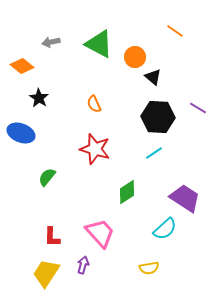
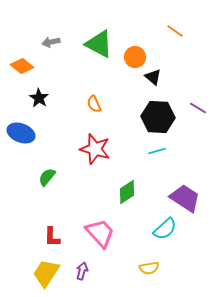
cyan line: moved 3 px right, 2 px up; rotated 18 degrees clockwise
purple arrow: moved 1 px left, 6 px down
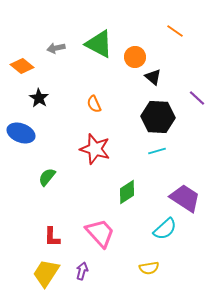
gray arrow: moved 5 px right, 6 px down
purple line: moved 1 px left, 10 px up; rotated 12 degrees clockwise
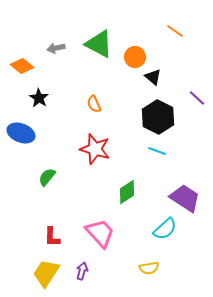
black hexagon: rotated 24 degrees clockwise
cyan line: rotated 36 degrees clockwise
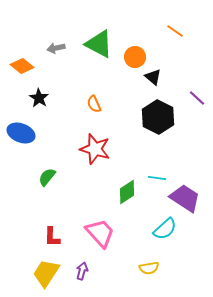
cyan line: moved 27 px down; rotated 12 degrees counterclockwise
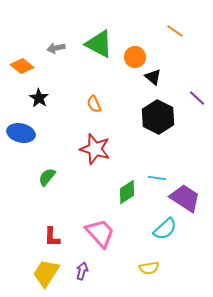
blue ellipse: rotated 8 degrees counterclockwise
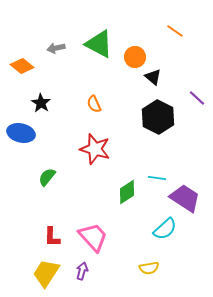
black star: moved 2 px right, 5 px down
pink trapezoid: moved 7 px left, 4 px down
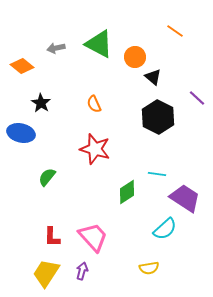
cyan line: moved 4 px up
